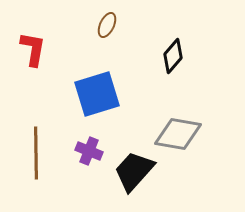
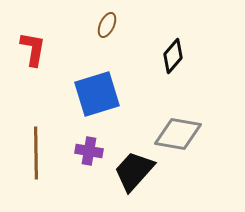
purple cross: rotated 12 degrees counterclockwise
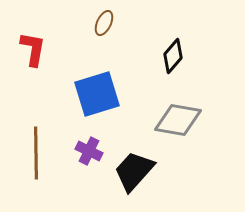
brown ellipse: moved 3 px left, 2 px up
gray diamond: moved 14 px up
purple cross: rotated 16 degrees clockwise
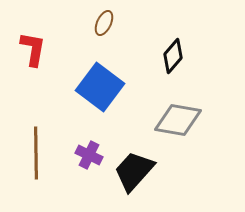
blue square: moved 3 px right, 7 px up; rotated 36 degrees counterclockwise
purple cross: moved 4 px down
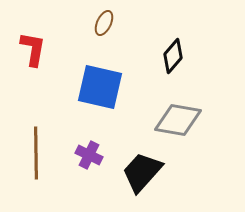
blue square: rotated 24 degrees counterclockwise
black trapezoid: moved 8 px right, 1 px down
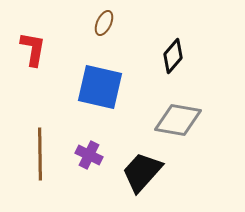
brown line: moved 4 px right, 1 px down
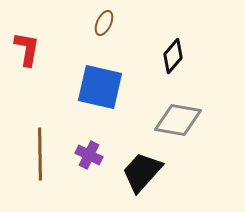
red L-shape: moved 6 px left
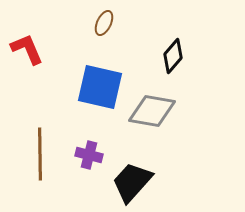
red L-shape: rotated 33 degrees counterclockwise
gray diamond: moved 26 px left, 9 px up
purple cross: rotated 12 degrees counterclockwise
black trapezoid: moved 10 px left, 10 px down
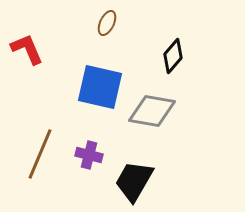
brown ellipse: moved 3 px right
brown line: rotated 24 degrees clockwise
black trapezoid: moved 2 px right, 1 px up; rotated 12 degrees counterclockwise
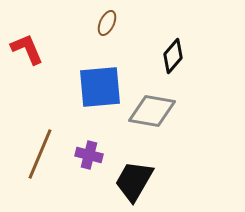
blue square: rotated 18 degrees counterclockwise
